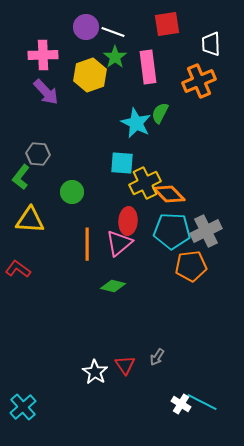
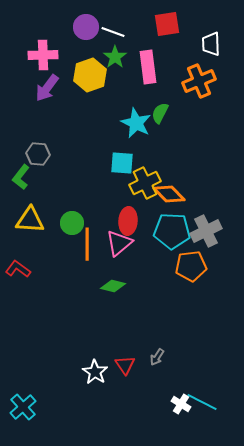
purple arrow: moved 1 px right, 4 px up; rotated 80 degrees clockwise
green circle: moved 31 px down
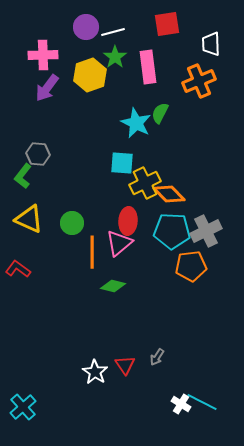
white line: rotated 35 degrees counterclockwise
green L-shape: moved 2 px right, 1 px up
yellow triangle: moved 1 px left, 1 px up; rotated 20 degrees clockwise
orange line: moved 5 px right, 8 px down
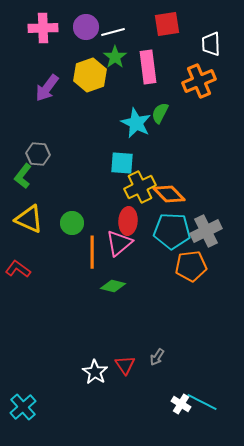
pink cross: moved 27 px up
yellow cross: moved 5 px left, 4 px down
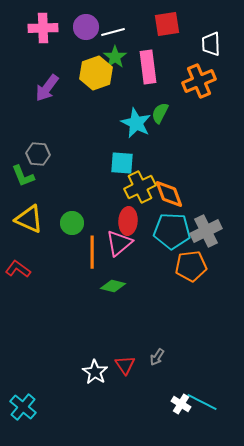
yellow hexagon: moved 6 px right, 2 px up
green L-shape: rotated 60 degrees counterclockwise
orange diamond: rotated 24 degrees clockwise
cyan cross: rotated 8 degrees counterclockwise
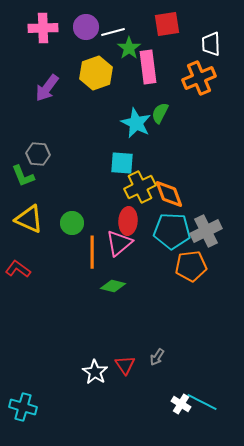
green star: moved 14 px right, 9 px up
orange cross: moved 3 px up
cyan cross: rotated 24 degrees counterclockwise
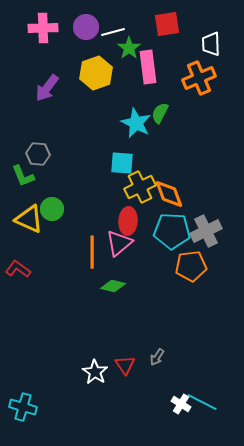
green circle: moved 20 px left, 14 px up
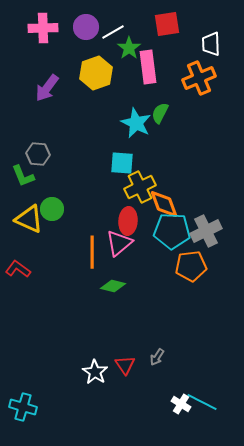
white line: rotated 15 degrees counterclockwise
orange diamond: moved 5 px left, 10 px down
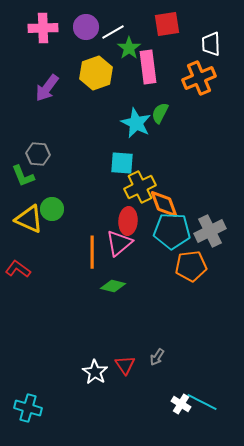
gray cross: moved 4 px right
cyan cross: moved 5 px right, 1 px down
